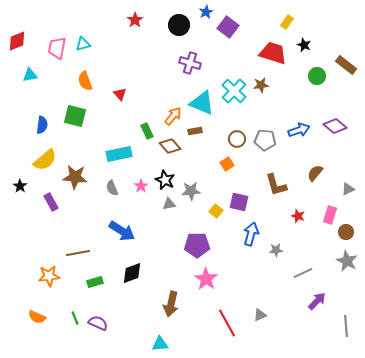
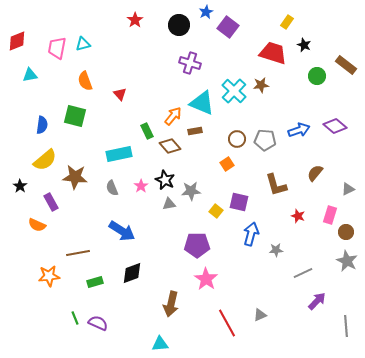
orange semicircle at (37, 317): moved 92 px up
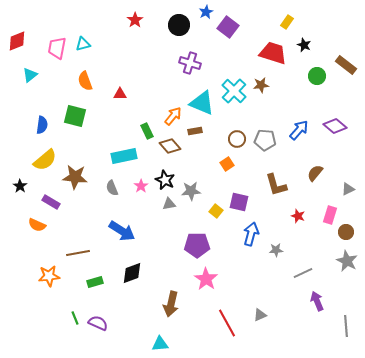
cyan triangle at (30, 75): rotated 28 degrees counterclockwise
red triangle at (120, 94): rotated 48 degrees counterclockwise
blue arrow at (299, 130): rotated 30 degrees counterclockwise
cyan rectangle at (119, 154): moved 5 px right, 2 px down
purple rectangle at (51, 202): rotated 30 degrees counterclockwise
purple arrow at (317, 301): rotated 66 degrees counterclockwise
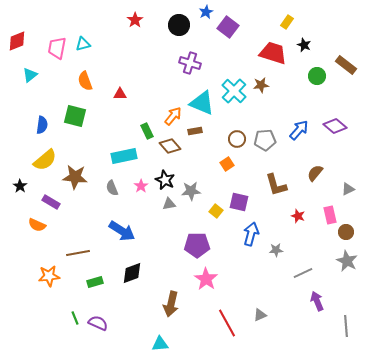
gray pentagon at (265, 140): rotated 10 degrees counterclockwise
pink rectangle at (330, 215): rotated 30 degrees counterclockwise
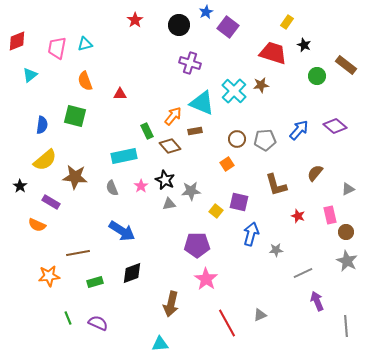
cyan triangle at (83, 44): moved 2 px right
green line at (75, 318): moved 7 px left
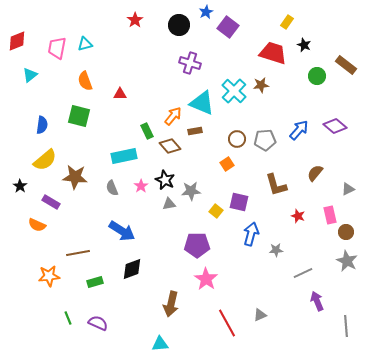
green square at (75, 116): moved 4 px right
black diamond at (132, 273): moved 4 px up
